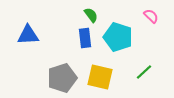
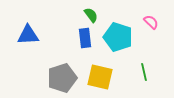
pink semicircle: moved 6 px down
green line: rotated 60 degrees counterclockwise
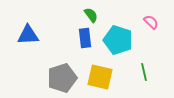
cyan pentagon: moved 3 px down
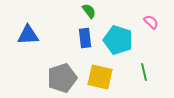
green semicircle: moved 2 px left, 4 px up
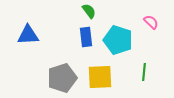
blue rectangle: moved 1 px right, 1 px up
green line: rotated 18 degrees clockwise
yellow square: rotated 16 degrees counterclockwise
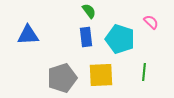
cyan pentagon: moved 2 px right, 1 px up
yellow square: moved 1 px right, 2 px up
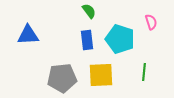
pink semicircle: rotated 28 degrees clockwise
blue rectangle: moved 1 px right, 3 px down
gray pentagon: rotated 12 degrees clockwise
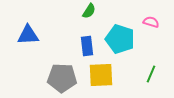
green semicircle: rotated 70 degrees clockwise
pink semicircle: rotated 56 degrees counterclockwise
blue rectangle: moved 6 px down
green line: moved 7 px right, 2 px down; rotated 18 degrees clockwise
gray pentagon: rotated 8 degrees clockwise
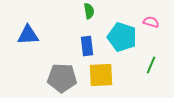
green semicircle: rotated 42 degrees counterclockwise
cyan pentagon: moved 2 px right, 2 px up
green line: moved 9 px up
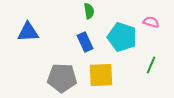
blue triangle: moved 3 px up
blue rectangle: moved 2 px left, 4 px up; rotated 18 degrees counterclockwise
